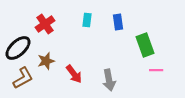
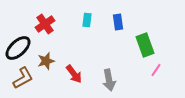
pink line: rotated 56 degrees counterclockwise
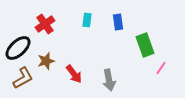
pink line: moved 5 px right, 2 px up
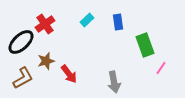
cyan rectangle: rotated 40 degrees clockwise
black ellipse: moved 3 px right, 6 px up
red arrow: moved 5 px left
gray arrow: moved 5 px right, 2 px down
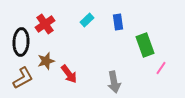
black ellipse: rotated 44 degrees counterclockwise
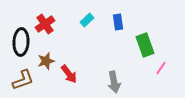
brown L-shape: moved 2 px down; rotated 10 degrees clockwise
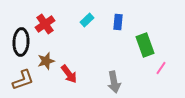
blue rectangle: rotated 14 degrees clockwise
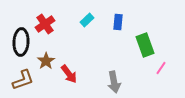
brown star: rotated 18 degrees counterclockwise
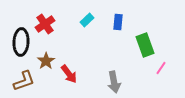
brown L-shape: moved 1 px right, 1 px down
